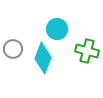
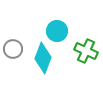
cyan circle: moved 2 px down
green cross: moved 1 px left; rotated 10 degrees clockwise
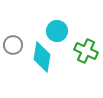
gray circle: moved 4 px up
cyan diamond: moved 1 px left, 1 px up; rotated 12 degrees counterclockwise
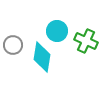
green cross: moved 10 px up
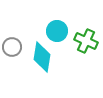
gray circle: moved 1 px left, 2 px down
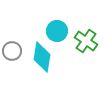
green cross: rotated 10 degrees clockwise
gray circle: moved 4 px down
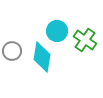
green cross: moved 1 px left, 1 px up
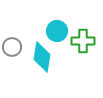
green cross: moved 2 px left, 1 px down; rotated 35 degrees counterclockwise
gray circle: moved 4 px up
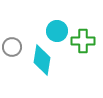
cyan diamond: moved 3 px down
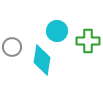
green cross: moved 5 px right
